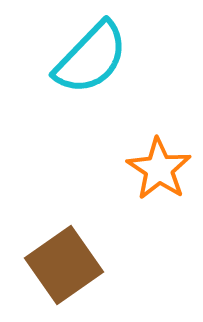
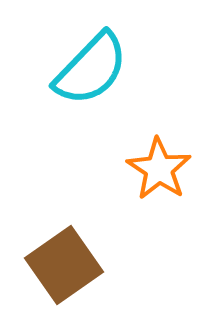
cyan semicircle: moved 11 px down
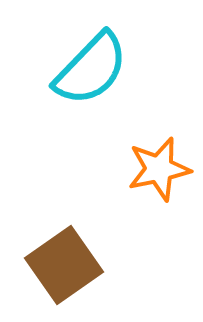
orange star: rotated 26 degrees clockwise
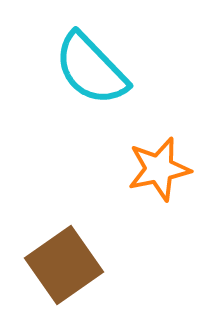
cyan semicircle: rotated 92 degrees clockwise
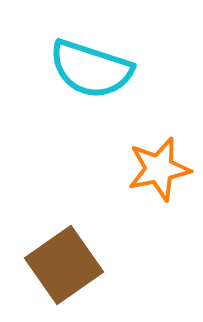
cyan semicircle: rotated 28 degrees counterclockwise
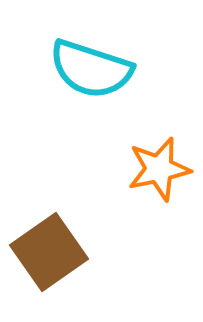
brown square: moved 15 px left, 13 px up
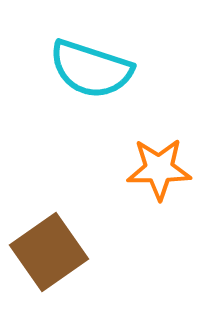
orange star: rotated 12 degrees clockwise
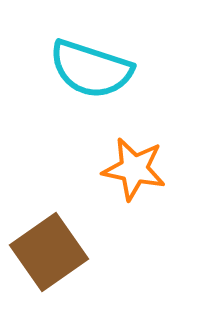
orange star: moved 25 px left; rotated 12 degrees clockwise
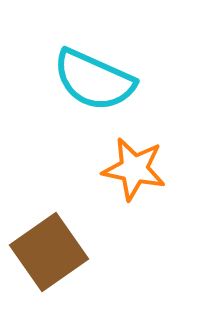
cyan semicircle: moved 3 px right, 11 px down; rotated 6 degrees clockwise
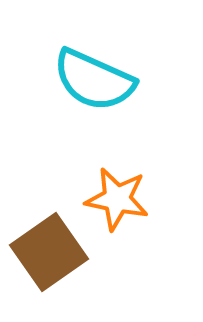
orange star: moved 17 px left, 30 px down
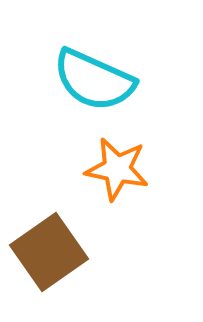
orange star: moved 30 px up
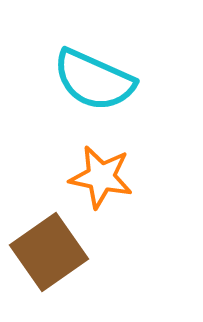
orange star: moved 16 px left, 8 px down
